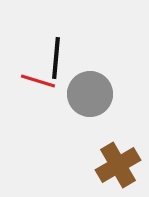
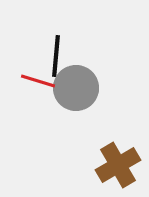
black line: moved 2 px up
gray circle: moved 14 px left, 6 px up
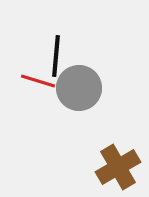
gray circle: moved 3 px right
brown cross: moved 2 px down
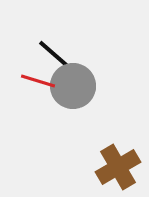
black line: rotated 54 degrees counterclockwise
gray circle: moved 6 px left, 2 px up
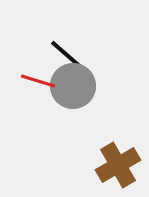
black line: moved 12 px right
brown cross: moved 2 px up
